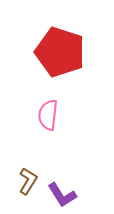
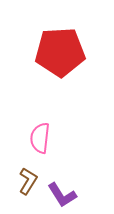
red pentagon: rotated 21 degrees counterclockwise
pink semicircle: moved 8 px left, 23 px down
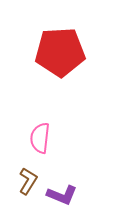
purple L-shape: rotated 36 degrees counterclockwise
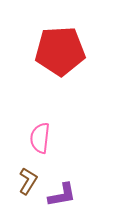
red pentagon: moved 1 px up
purple L-shape: rotated 32 degrees counterclockwise
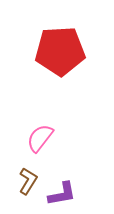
pink semicircle: rotated 32 degrees clockwise
purple L-shape: moved 1 px up
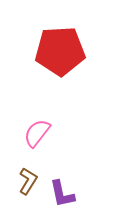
pink semicircle: moved 3 px left, 5 px up
purple L-shape: rotated 88 degrees clockwise
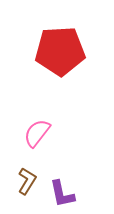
brown L-shape: moved 1 px left
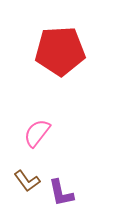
brown L-shape: rotated 112 degrees clockwise
purple L-shape: moved 1 px left, 1 px up
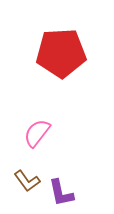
red pentagon: moved 1 px right, 2 px down
